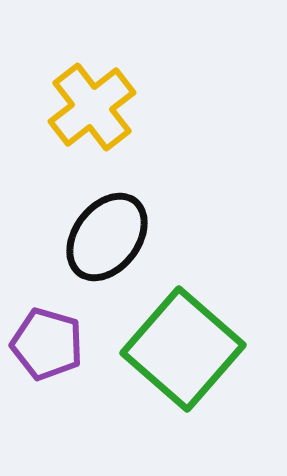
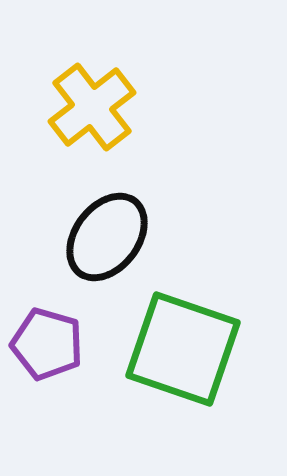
green square: rotated 22 degrees counterclockwise
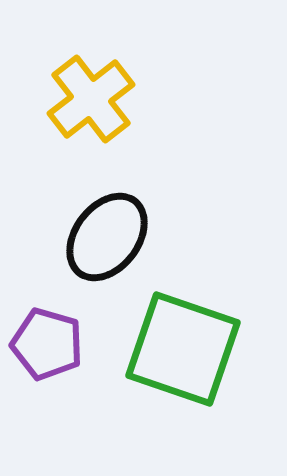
yellow cross: moved 1 px left, 8 px up
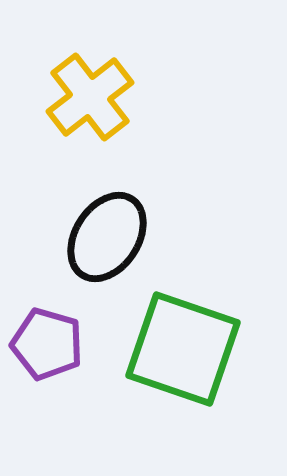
yellow cross: moved 1 px left, 2 px up
black ellipse: rotated 4 degrees counterclockwise
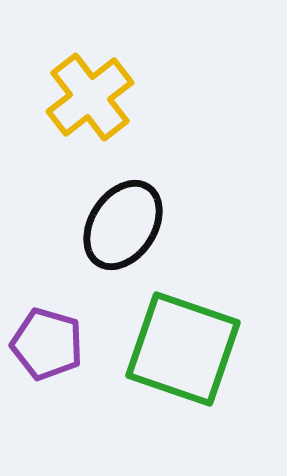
black ellipse: moved 16 px right, 12 px up
